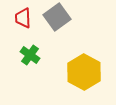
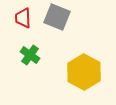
gray square: rotated 32 degrees counterclockwise
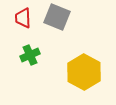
green cross: rotated 30 degrees clockwise
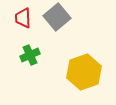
gray square: rotated 28 degrees clockwise
yellow hexagon: rotated 12 degrees clockwise
